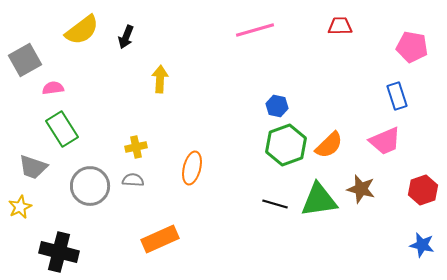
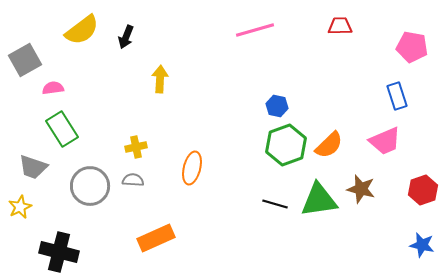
orange rectangle: moved 4 px left, 1 px up
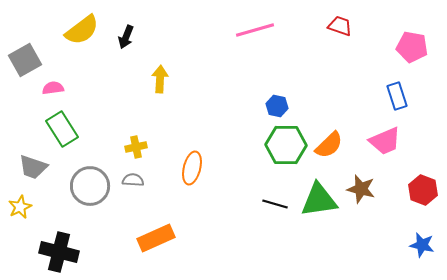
red trapezoid: rotated 20 degrees clockwise
green hexagon: rotated 21 degrees clockwise
red hexagon: rotated 20 degrees counterclockwise
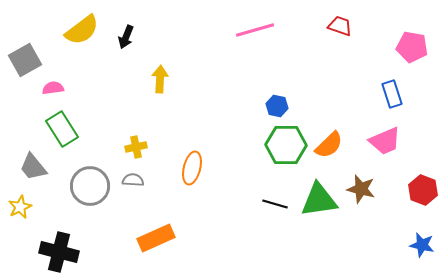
blue rectangle: moved 5 px left, 2 px up
gray trapezoid: rotated 32 degrees clockwise
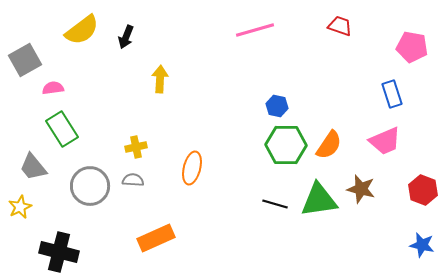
orange semicircle: rotated 12 degrees counterclockwise
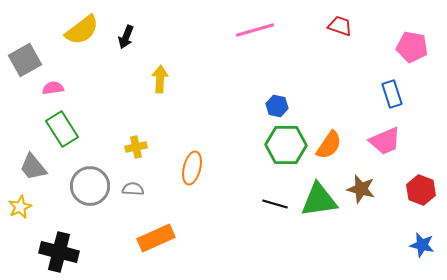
gray semicircle: moved 9 px down
red hexagon: moved 2 px left
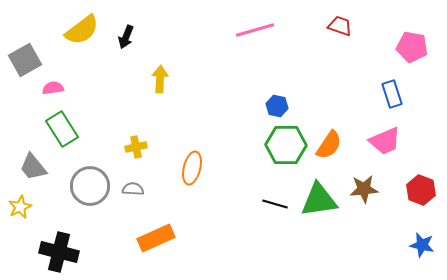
brown star: moved 3 px right; rotated 20 degrees counterclockwise
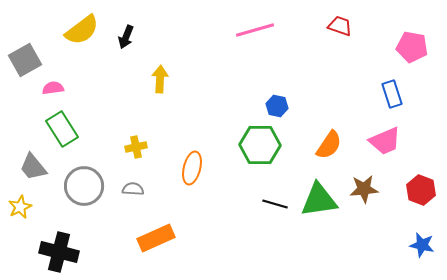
green hexagon: moved 26 px left
gray circle: moved 6 px left
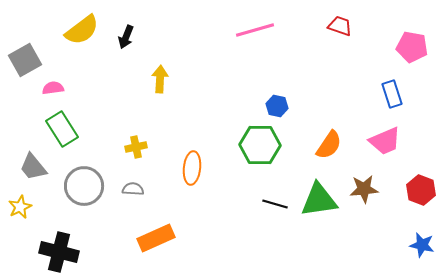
orange ellipse: rotated 8 degrees counterclockwise
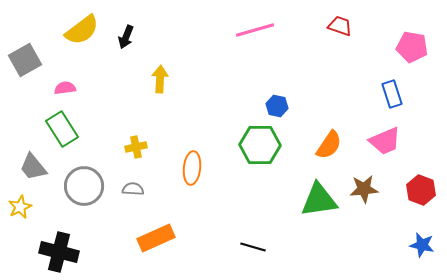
pink semicircle: moved 12 px right
black line: moved 22 px left, 43 px down
